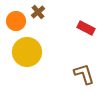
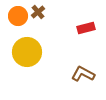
orange circle: moved 2 px right, 5 px up
red rectangle: rotated 42 degrees counterclockwise
brown L-shape: moved 1 px left; rotated 45 degrees counterclockwise
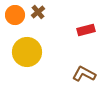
orange circle: moved 3 px left, 1 px up
red rectangle: moved 2 px down
brown L-shape: moved 1 px right
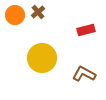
yellow circle: moved 15 px right, 6 px down
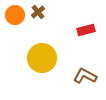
brown L-shape: moved 1 px right, 2 px down
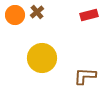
brown cross: moved 1 px left
red rectangle: moved 3 px right, 15 px up
brown L-shape: rotated 25 degrees counterclockwise
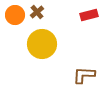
yellow circle: moved 14 px up
brown L-shape: moved 1 px left, 1 px up
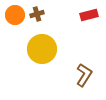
brown cross: moved 2 px down; rotated 24 degrees clockwise
yellow circle: moved 5 px down
brown L-shape: rotated 120 degrees clockwise
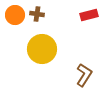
brown cross: rotated 24 degrees clockwise
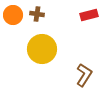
orange circle: moved 2 px left
